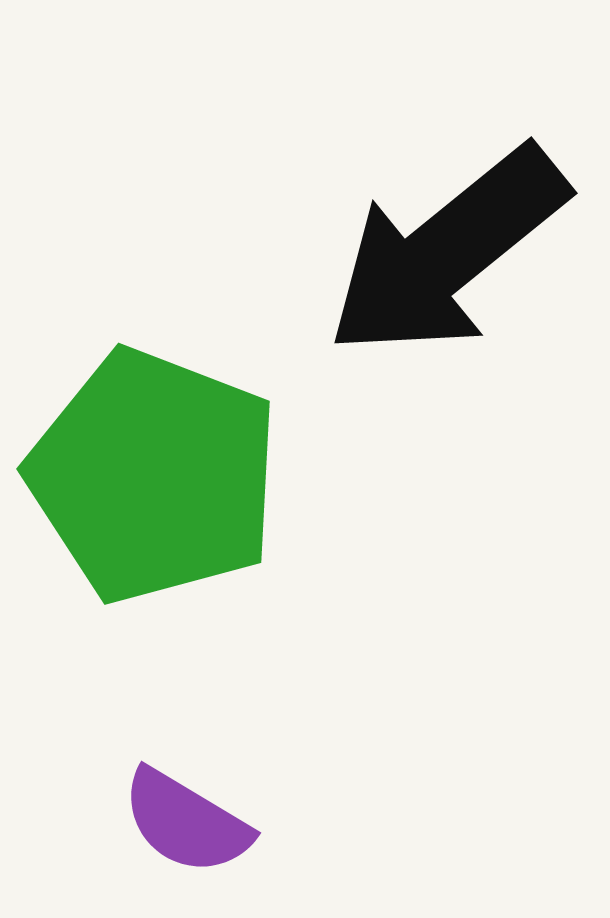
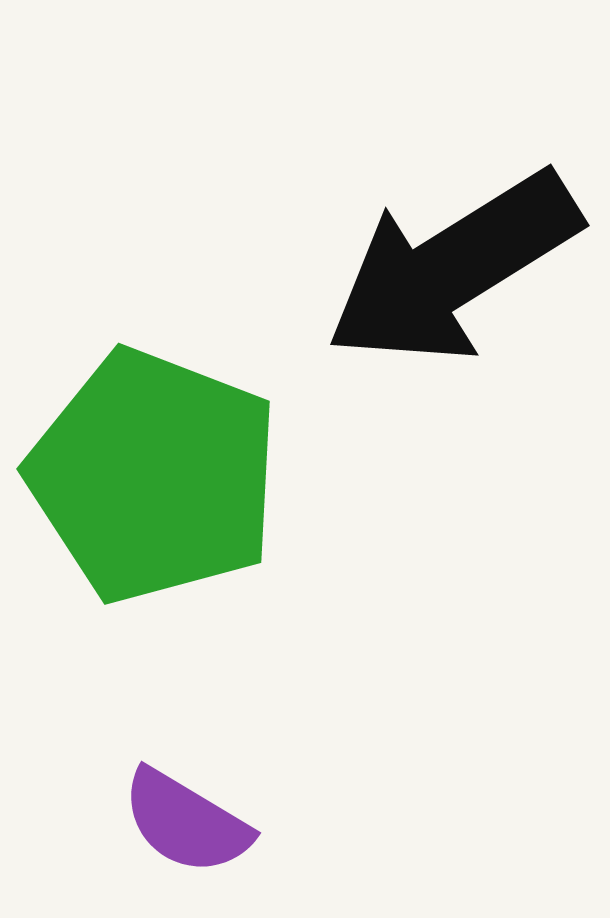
black arrow: moved 6 px right, 16 px down; rotated 7 degrees clockwise
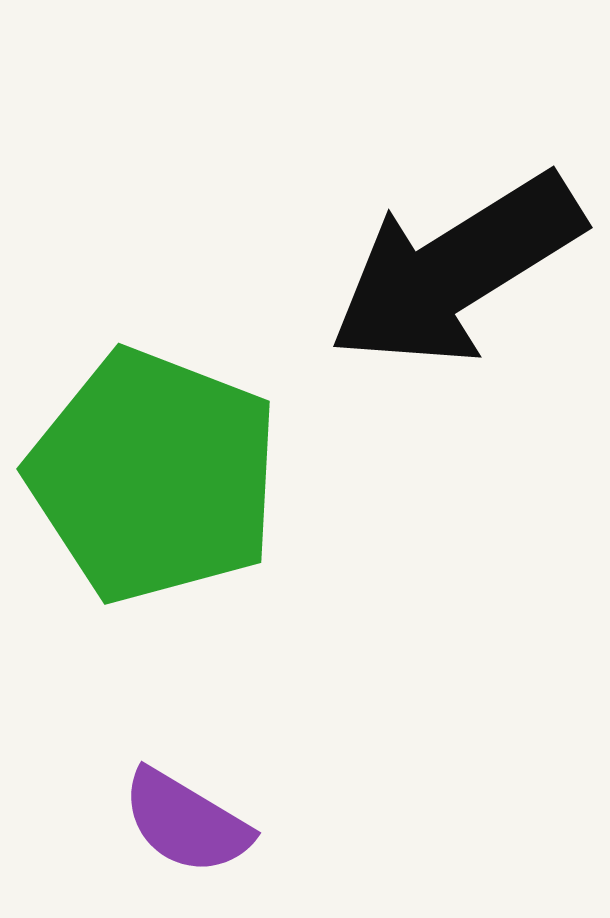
black arrow: moved 3 px right, 2 px down
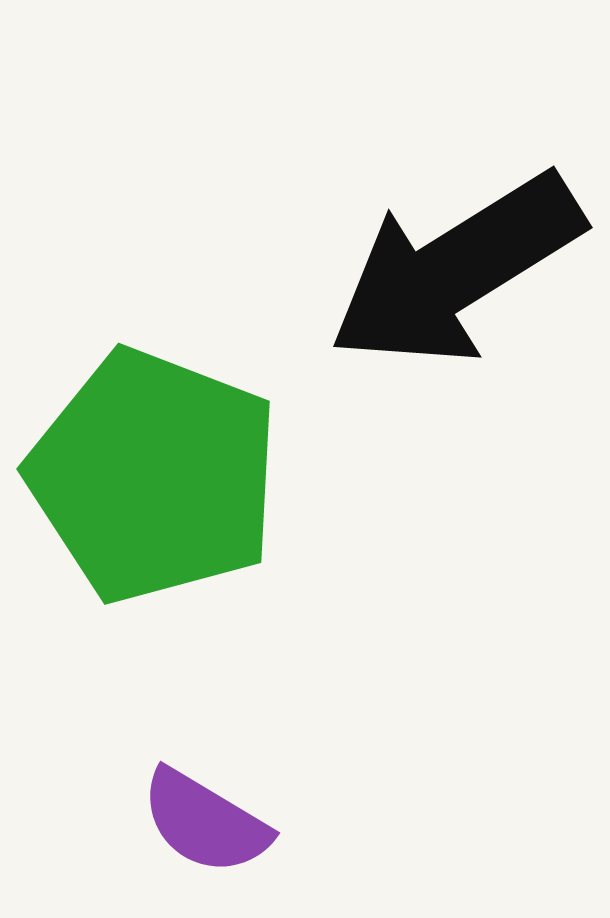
purple semicircle: moved 19 px right
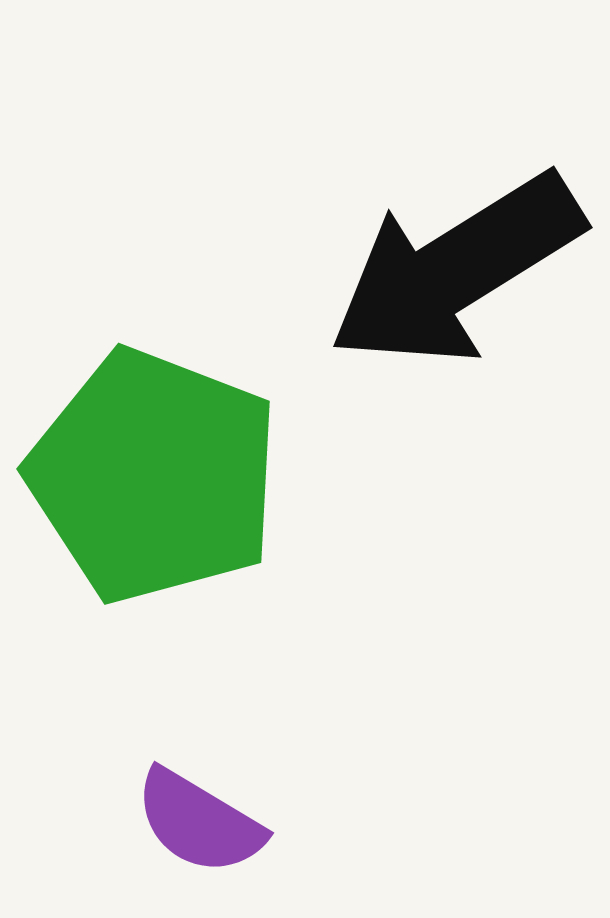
purple semicircle: moved 6 px left
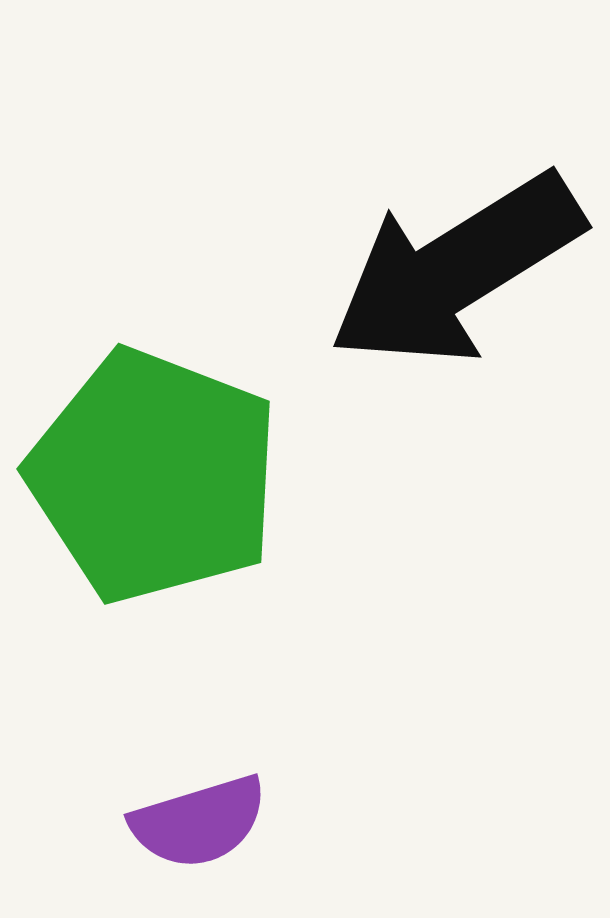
purple semicircle: rotated 48 degrees counterclockwise
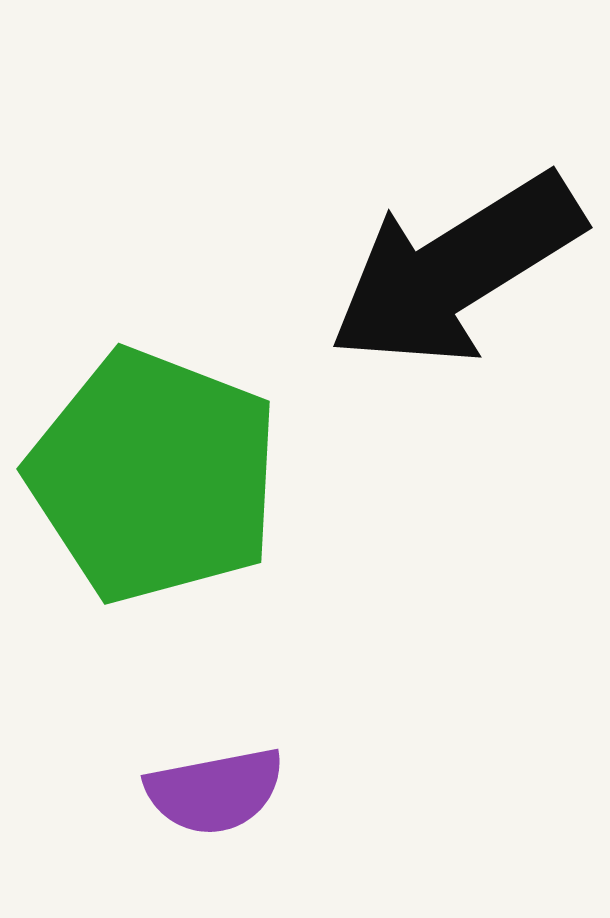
purple semicircle: moved 16 px right, 31 px up; rotated 6 degrees clockwise
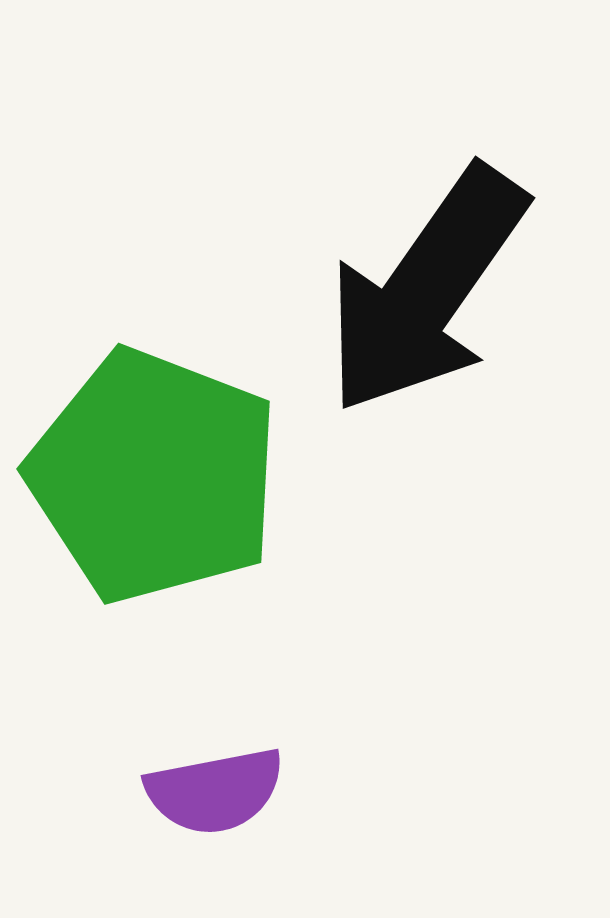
black arrow: moved 30 px left, 20 px down; rotated 23 degrees counterclockwise
